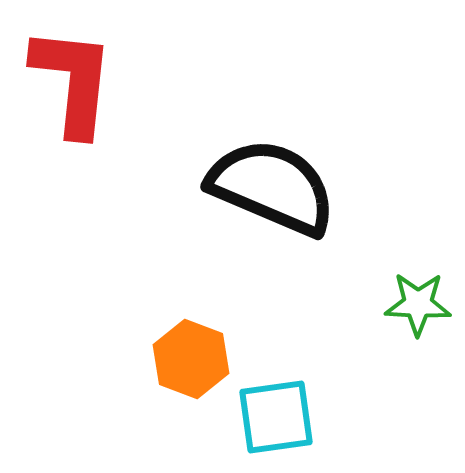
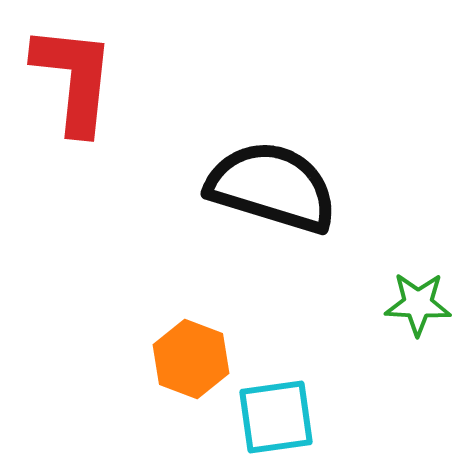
red L-shape: moved 1 px right, 2 px up
black semicircle: rotated 6 degrees counterclockwise
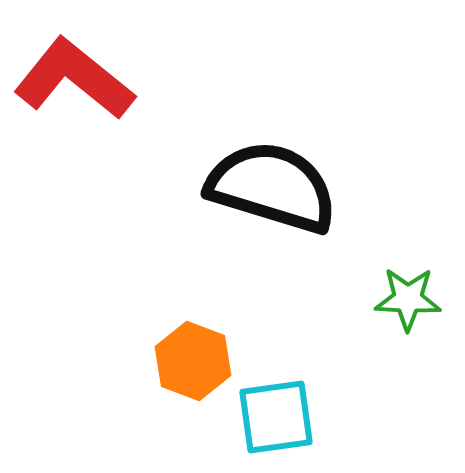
red L-shape: rotated 57 degrees counterclockwise
green star: moved 10 px left, 5 px up
orange hexagon: moved 2 px right, 2 px down
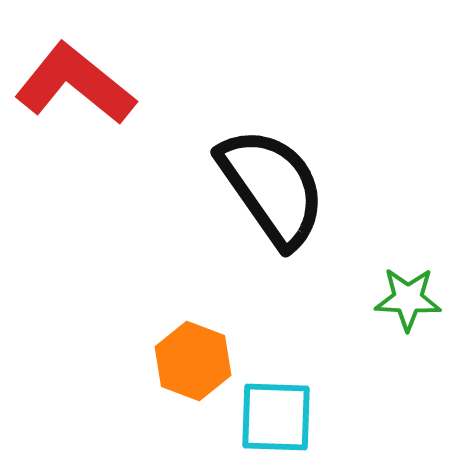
red L-shape: moved 1 px right, 5 px down
black semicircle: rotated 38 degrees clockwise
cyan square: rotated 10 degrees clockwise
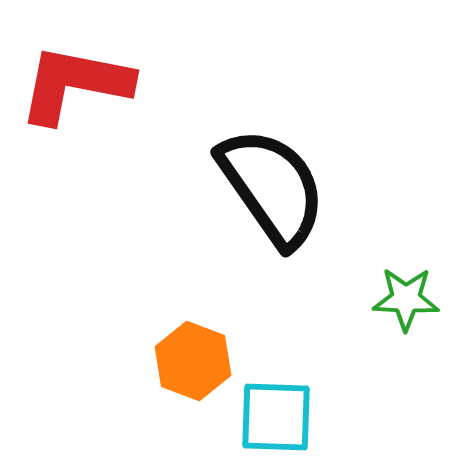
red L-shape: rotated 28 degrees counterclockwise
green star: moved 2 px left
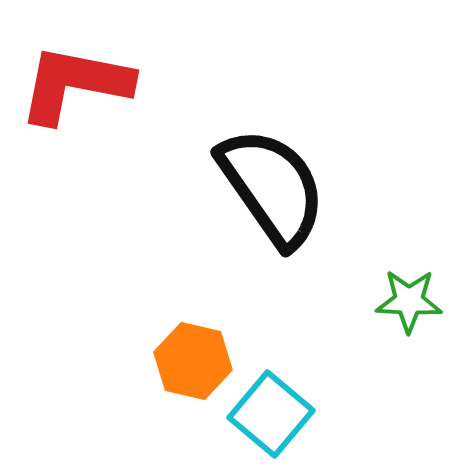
green star: moved 3 px right, 2 px down
orange hexagon: rotated 8 degrees counterclockwise
cyan square: moved 5 px left, 3 px up; rotated 38 degrees clockwise
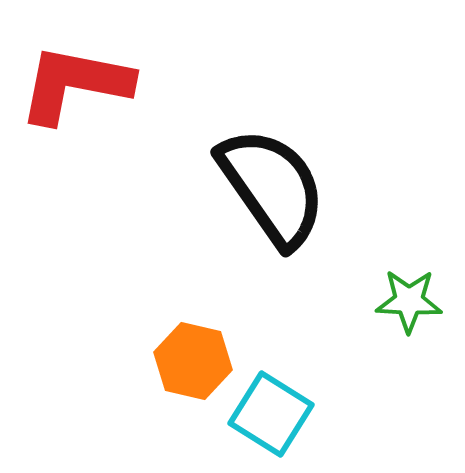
cyan square: rotated 8 degrees counterclockwise
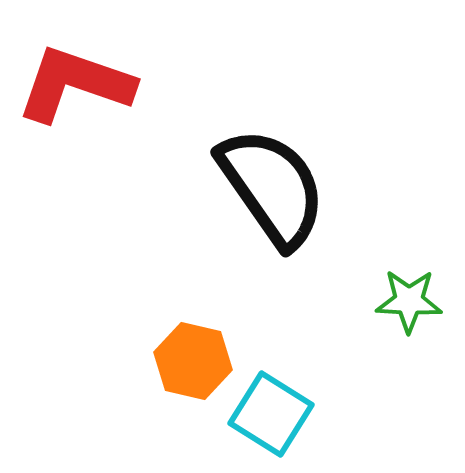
red L-shape: rotated 8 degrees clockwise
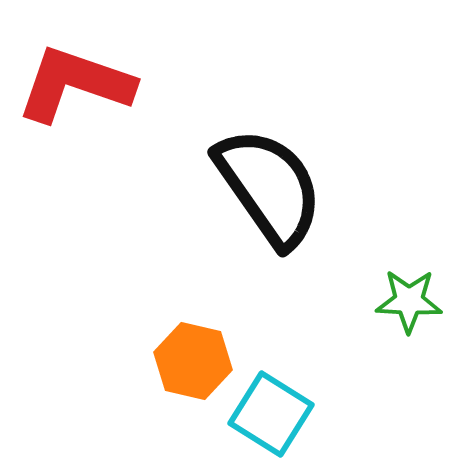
black semicircle: moved 3 px left
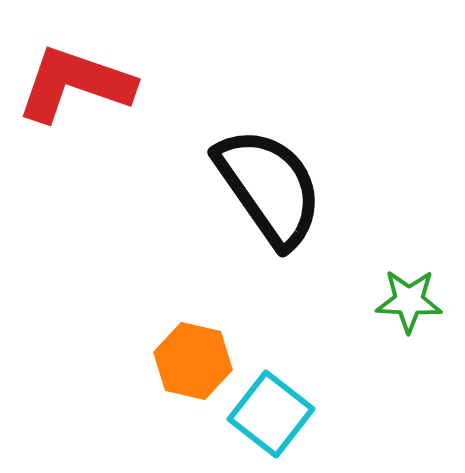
cyan square: rotated 6 degrees clockwise
